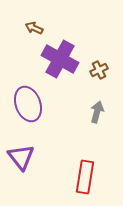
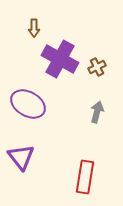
brown arrow: rotated 114 degrees counterclockwise
brown cross: moved 2 px left, 3 px up
purple ellipse: rotated 40 degrees counterclockwise
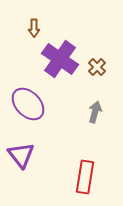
purple cross: rotated 6 degrees clockwise
brown cross: rotated 18 degrees counterclockwise
purple ellipse: rotated 16 degrees clockwise
gray arrow: moved 2 px left
purple triangle: moved 2 px up
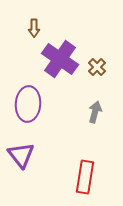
purple ellipse: rotated 48 degrees clockwise
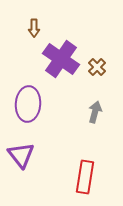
purple cross: moved 1 px right
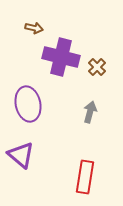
brown arrow: rotated 78 degrees counterclockwise
purple cross: moved 2 px up; rotated 21 degrees counterclockwise
purple ellipse: rotated 16 degrees counterclockwise
gray arrow: moved 5 px left
purple triangle: rotated 12 degrees counterclockwise
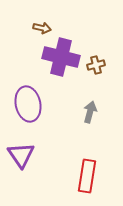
brown arrow: moved 8 px right
brown cross: moved 1 px left, 2 px up; rotated 30 degrees clockwise
purple triangle: rotated 16 degrees clockwise
red rectangle: moved 2 px right, 1 px up
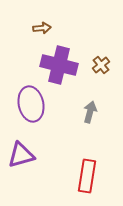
brown arrow: rotated 18 degrees counterclockwise
purple cross: moved 2 px left, 8 px down
brown cross: moved 5 px right; rotated 24 degrees counterclockwise
purple ellipse: moved 3 px right
purple triangle: rotated 48 degrees clockwise
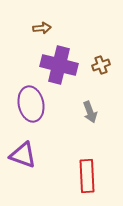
brown cross: rotated 18 degrees clockwise
gray arrow: rotated 145 degrees clockwise
purple triangle: moved 2 px right; rotated 36 degrees clockwise
red rectangle: rotated 12 degrees counterclockwise
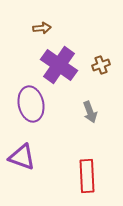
purple cross: rotated 21 degrees clockwise
purple triangle: moved 1 px left, 2 px down
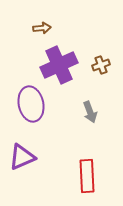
purple cross: rotated 30 degrees clockwise
purple triangle: rotated 44 degrees counterclockwise
